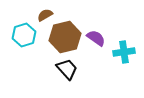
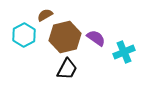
cyan hexagon: rotated 10 degrees counterclockwise
cyan cross: rotated 15 degrees counterclockwise
black trapezoid: rotated 70 degrees clockwise
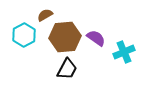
brown hexagon: rotated 8 degrees clockwise
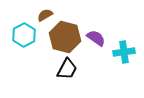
brown hexagon: rotated 20 degrees clockwise
cyan cross: rotated 15 degrees clockwise
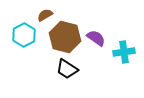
black trapezoid: rotated 95 degrees clockwise
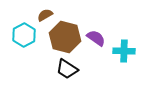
cyan cross: moved 1 px up; rotated 10 degrees clockwise
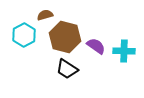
brown semicircle: rotated 14 degrees clockwise
purple semicircle: moved 8 px down
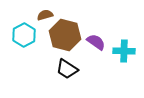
brown hexagon: moved 2 px up
purple semicircle: moved 4 px up
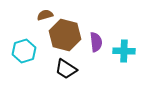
cyan hexagon: moved 16 px down; rotated 10 degrees clockwise
purple semicircle: rotated 48 degrees clockwise
black trapezoid: moved 1 px left
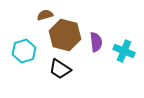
cyan cross: rotated 20 degrees clockwise
black trapezoid: moved 6 px left
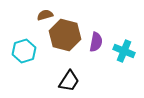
purple semicircle: rotated 18 degrees clockwise
black trapezoid: moved 9 px right, 12 px down; rotated 90 degrees counterclockwise
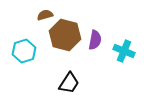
purple semicircle: moved 1 px left, 2 px up
black trapezoid: moved 2 px down
